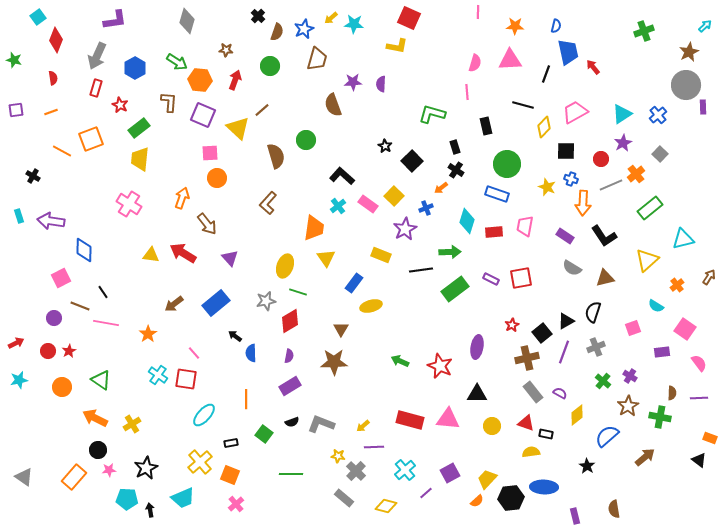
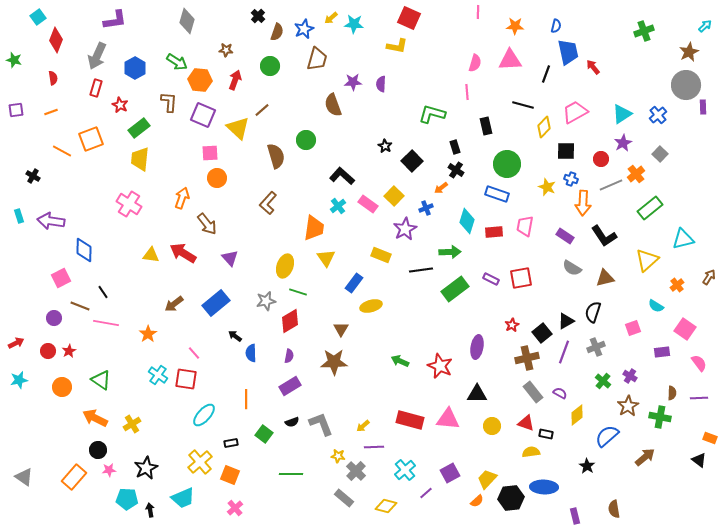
gray L-shape at (321, 424): rotated 48 degrees clockwise
pink cross at (236, 504): moved 1 px left, 4 px down
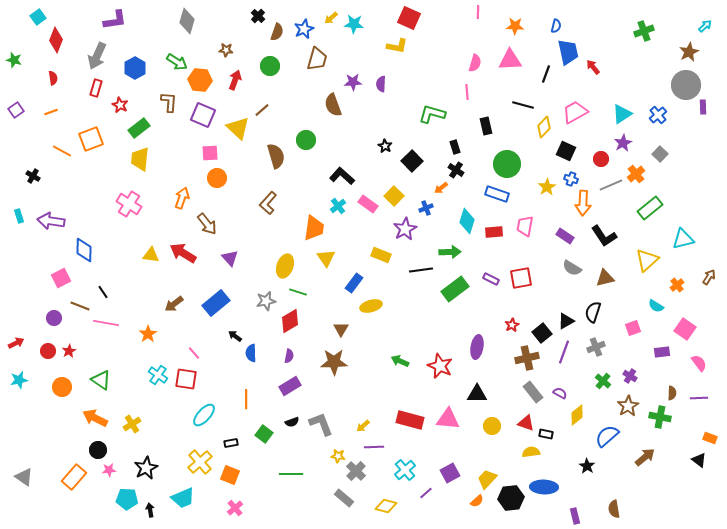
purple square at (16, 110): rotated 28 degrees counterclockwise
black square at (566, 151): rotated 24 degrees clockwise
yellow star at (547, 187): rotated 18 degrees clockwise
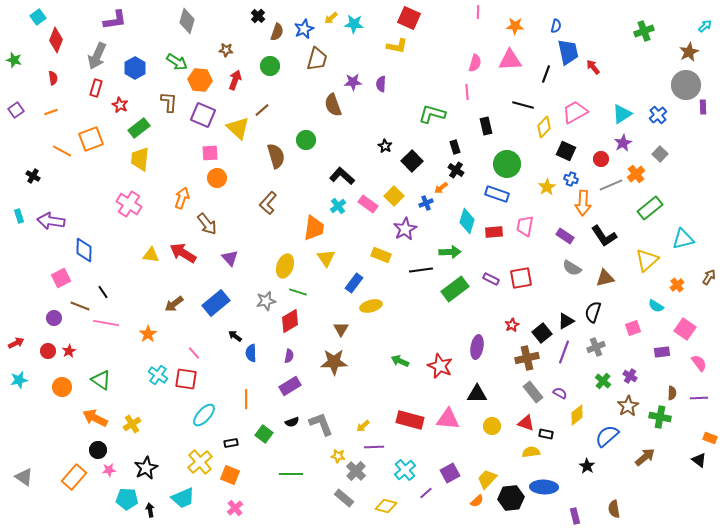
blue cross at (426, 208): moved 5 px up
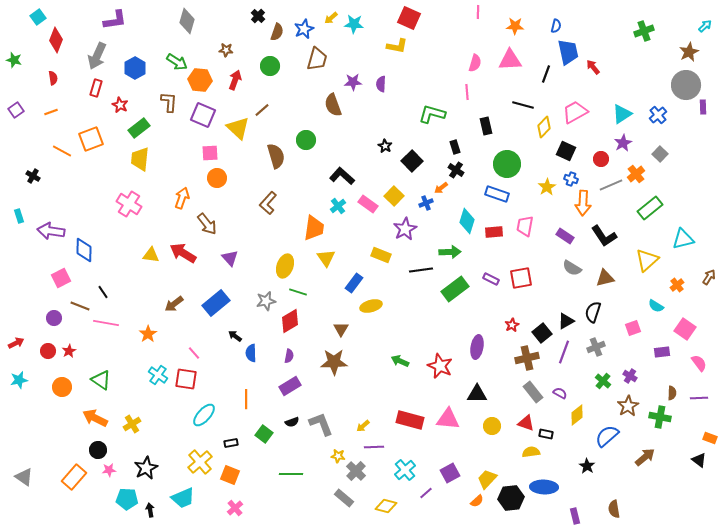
purple arrow at (51, 221): moved 10 px down
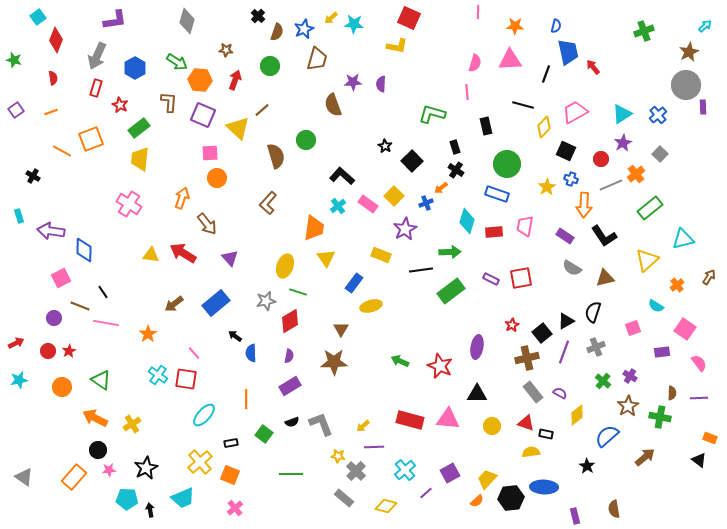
orange arrow at (583, 203): moved 1 px right, 2 px down
green rectangle at (455, 289): moved 4 px left, 2 px down
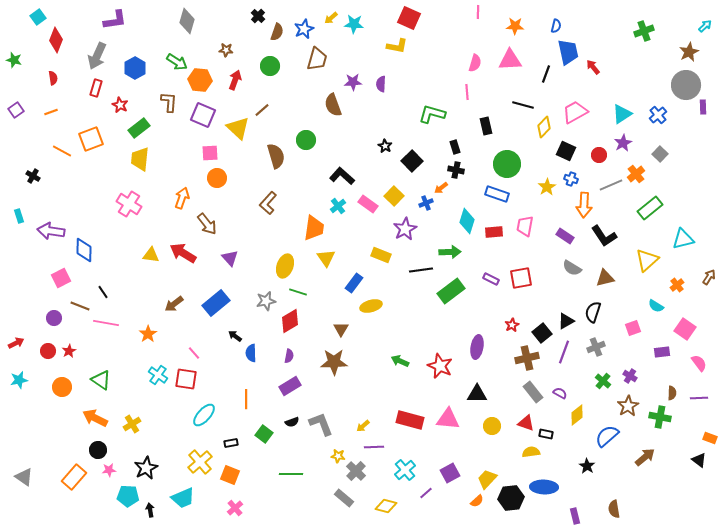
red circle at (601, 159): moved 2 px left, 4 px up
black cross at (456, 170): rotated 21 degrees counterclockwise
cyan pentagon at (127, 499): moved 1 px right, 3 px up
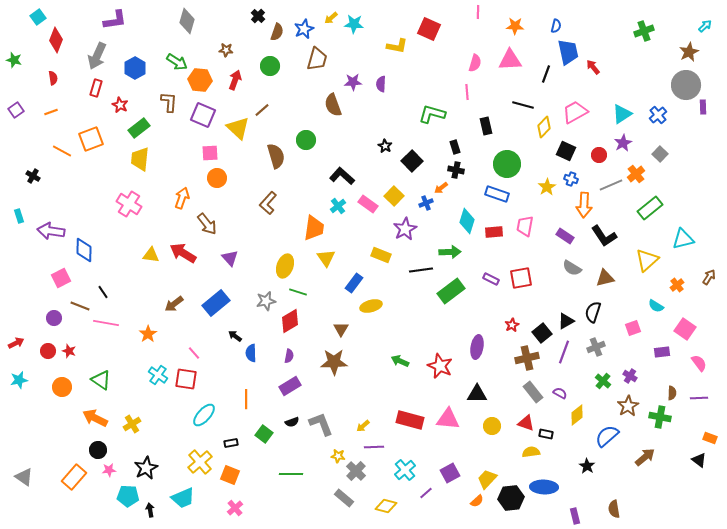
red square at (409, 18): moved 20 px right, 11 px down
red star at (69, 351): rotated 24 degrees counterclockwise
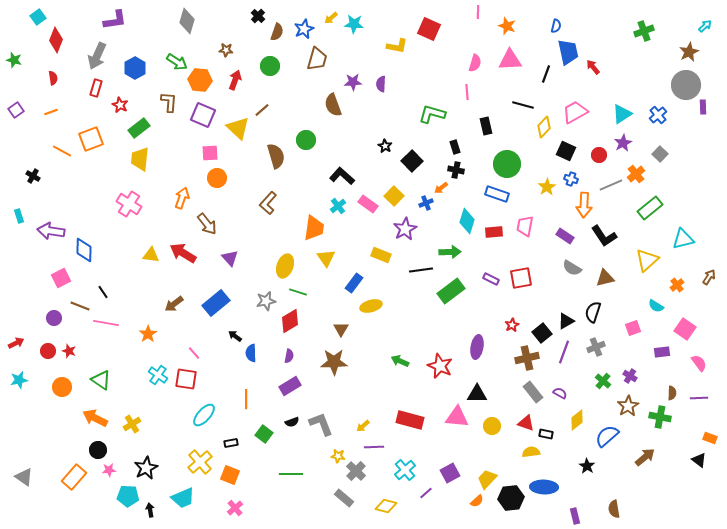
orange star at (515, 26): moved 8 px left; rotated 18 degrees clockwise
yellow diamond at (577, 415): moved 5 px down
pink triangle at (448, 419): moved 9 px right, 2 px up
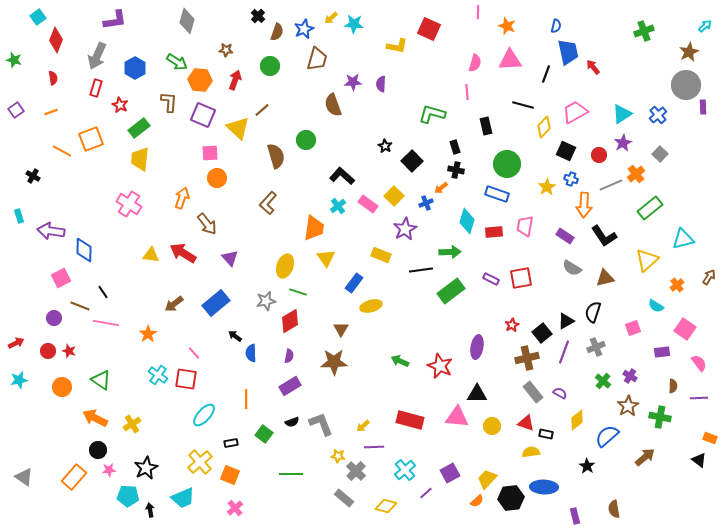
brown semicircle at (672, 393): moved 1 px right, 7 px up
